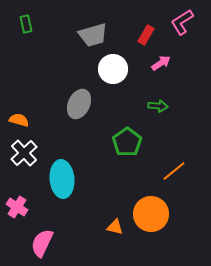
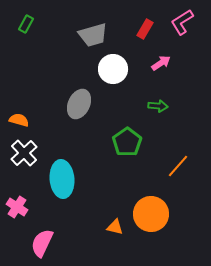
green rectangle: rotated 42 degrees clockwise
red rectangle: moved 1 px left, 6 px up
orange line: moved 4 px right, 5 px up; rotated 10 degrees counterclockwise
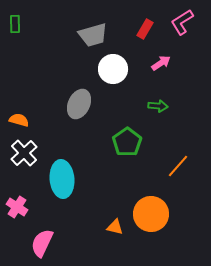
green rectangle: moved 11 px left; rotated 30 degrees counterclockwise
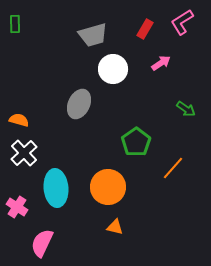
green arrow: moved 28 px right, 3 px down; rotated 30 degrees clockwise
green pentagon: moved 9 px right
orange line: moved 5 px left, 2 px down
cyan ellipse: moved 6 px left, 9 px down
orange circle: moved 43 px left, 27 px up
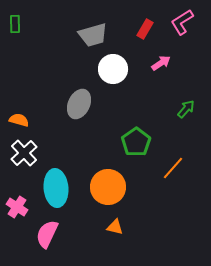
green arrow: rotated 84 degrees counterclockwise
pink semicircle: moved 5 px right, 9 px up
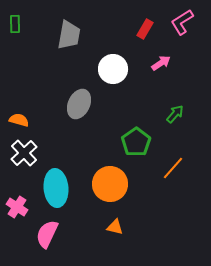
gray trapezoid: moved 24 px left; rotated 64 degrees counterclockwise
green arrow: moved 11 px left, 5 px down
orange circle: moved 2 px right, 3 px up
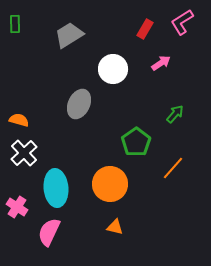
gray trapezoid: rotated 132 degrees counterclockwise
pink semicircle: moved 2 px right, 2 px up
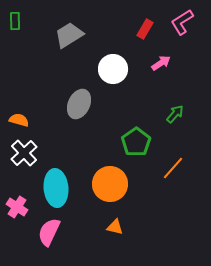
green rectangle: moved 3 px up
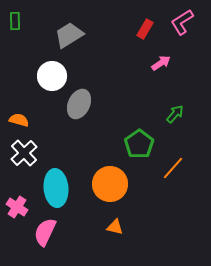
white circle: moved 61 px left, 7 px down
green pentagon: moved 3 px right, 2 px down
pink semicircle: moved 4 px left
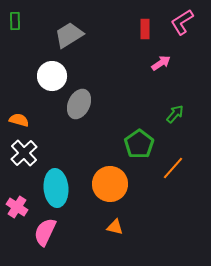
red rectangle: rotated 30 degrees counterclockwise
